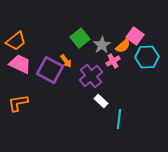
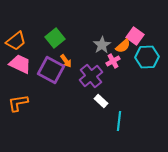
green square: moved 25 px left
purple square: moved 1 px right
cyan line: moved 2 px down
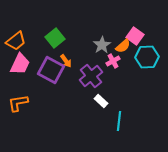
pink trapezoid: rotated 90 degrees clockwise
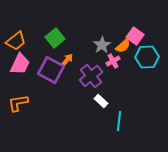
orange arrow: moved 1 px right, 1 px up; rotated 104 degrees counterclockwise
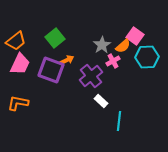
orange arrow: rotated 24 degrees clockwise
purple square: rotated 8 degrees counterclockwise
orange L-shape: rotated 20 degrees clockwise
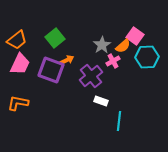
orange trapezoid: moved 1 px right, 1 px up
white rectangle: rotated 24 degrees counterclockwise
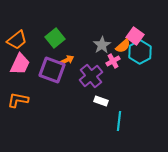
cyan hexagon: moved 7 px left, 5 px up; rotated 25 degrees counterclockwise
purple square: moved 1 px right
orange L-shape: moved 3 px up
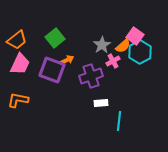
purple cross: rotated 20 degrees clockwise
white rectangle: moved 2 px down; rotated 24 degrees counterclockwise
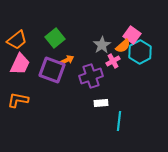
pink square: moved 3 px left, 1 px up
